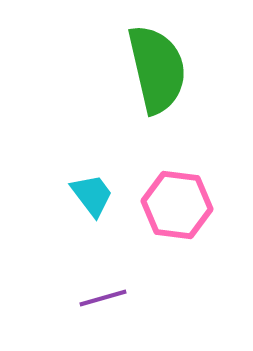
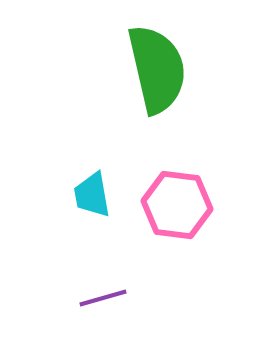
cyan trapezoid: rotated 153 degrees counterclockwise
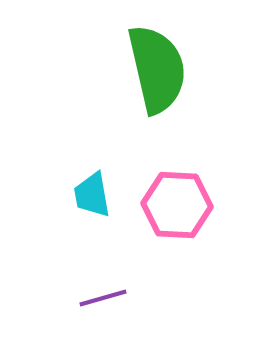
pink hexagon: rotated 4 degrees counterclockwise
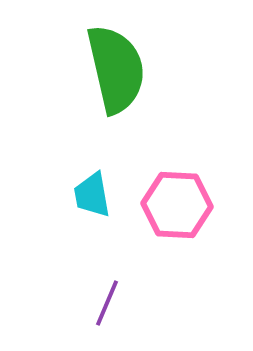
green semicircle: moved 41 px left
purple line: moved 4 px right, 5 px down; rotated 51 degrees counterclockwise
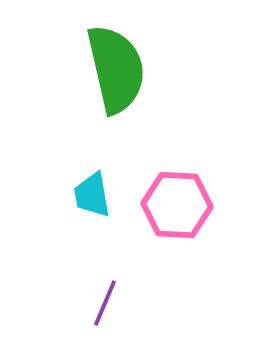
purple line: moved 2 px left
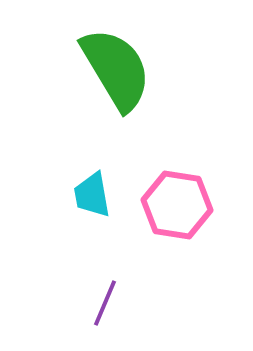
green semicircle: rotated 18 degrees counterclockwise
pink hexagon: rotated 6 degrees clockwise
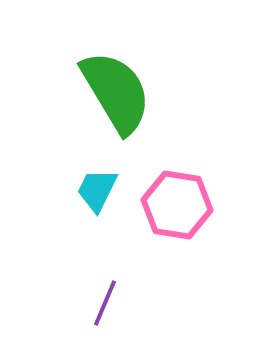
green semicircle: moved 23 px down
cyan trapezoid: moved 5 px right, 5 px up; rotated 36 degrees clockwise
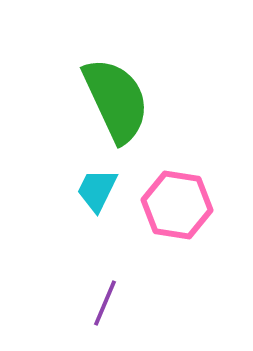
green semicircle: moved 8 px down; rotated 6 degrees clockwise
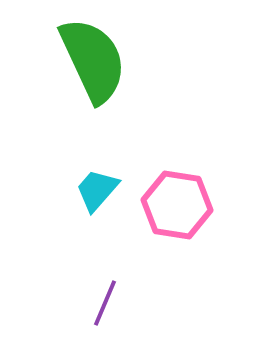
green semicircle: moved 23 px left, 40 px up
cyan trapezoid: rotated 15 degrees clockwise
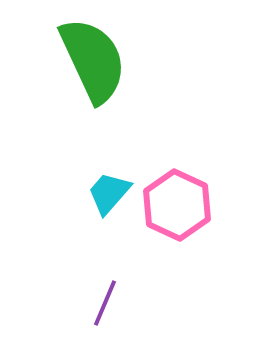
cyan trapezoid: moved 12 px right, 3 px down
pink hexagon: rotated 16 degrees clockwise
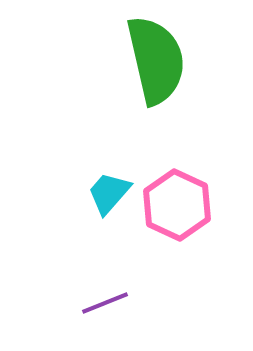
green semicircle: moved 63 px right; rotated 12 degrees clockwise
purple line: rotated 45 degrees clockwise
